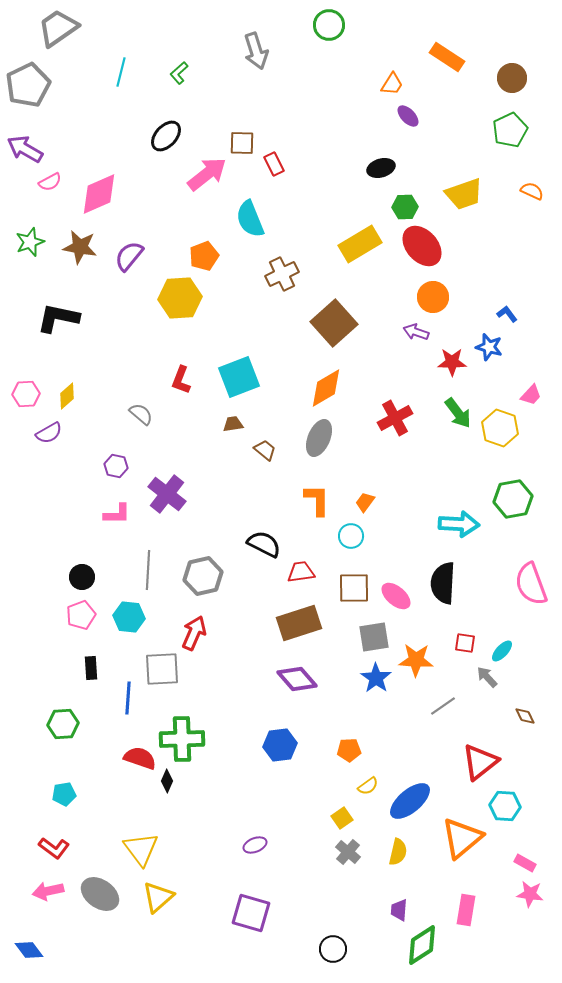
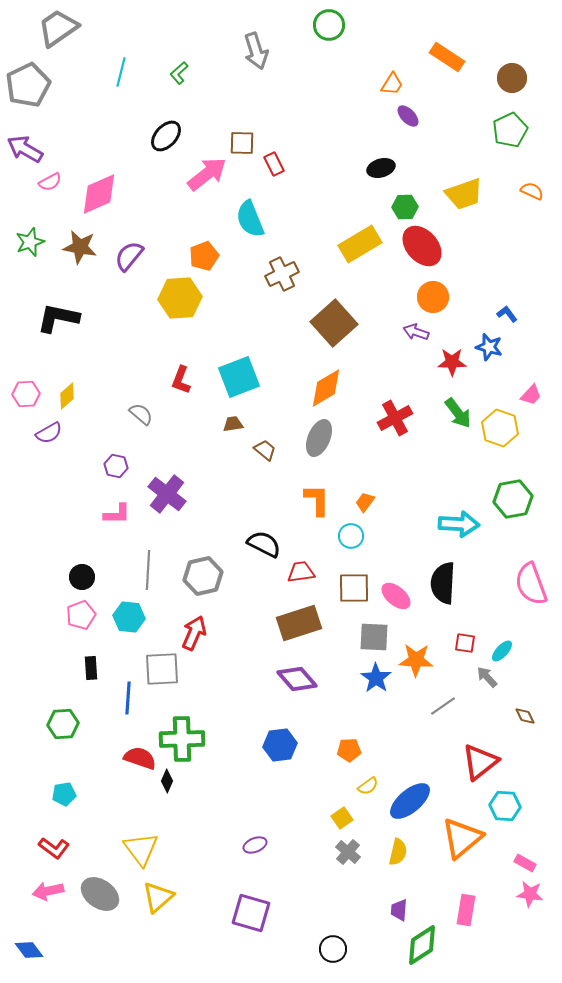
gray square at (374, 637): rotated 12 degrees clockwise
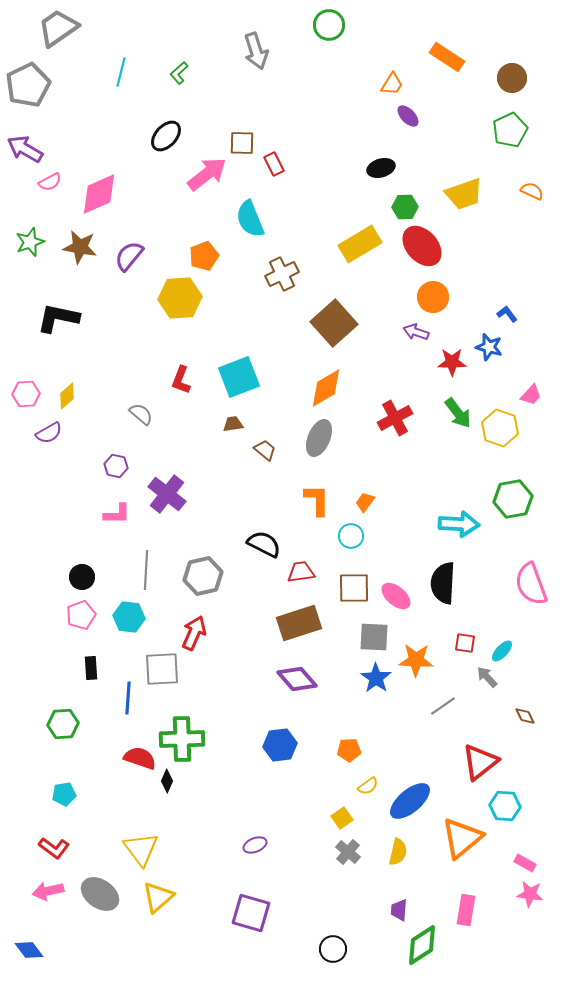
gray line at (148, 570): moved 2 px left
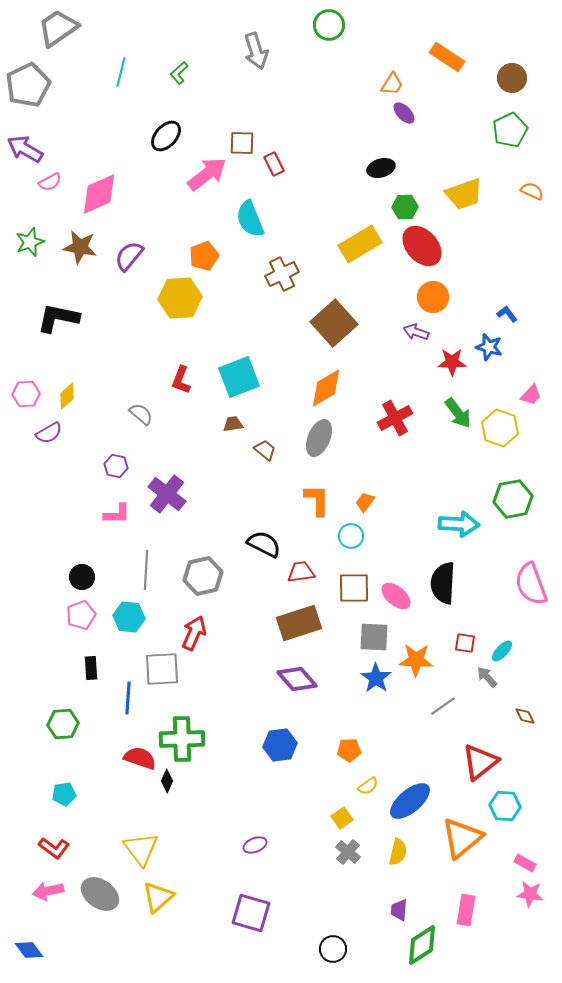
purple ellipse at (408, 116): moved 4 px left, 3 px up
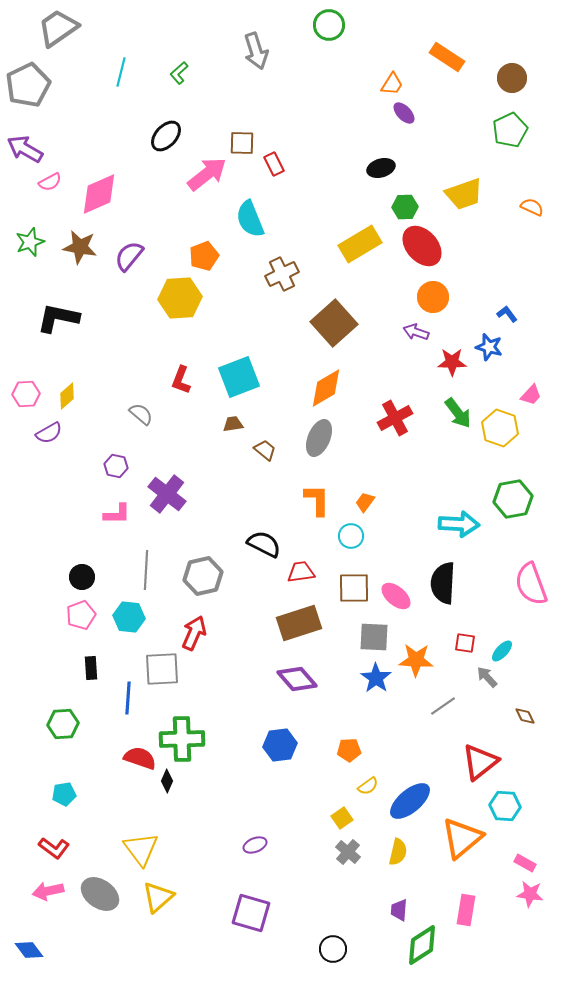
orange semicircle at (532, 191): moved 16 px down
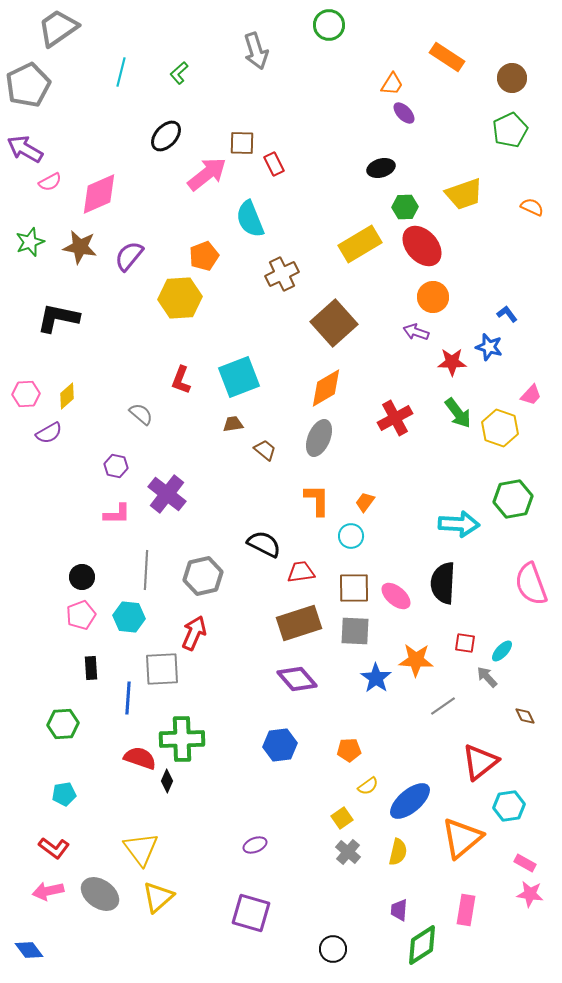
gray square at (374, 637): moved 19 px left, 6 px up
cyan hexagon at (505, 806): moved 4 px right; rotated 12 degrees counterclockwise
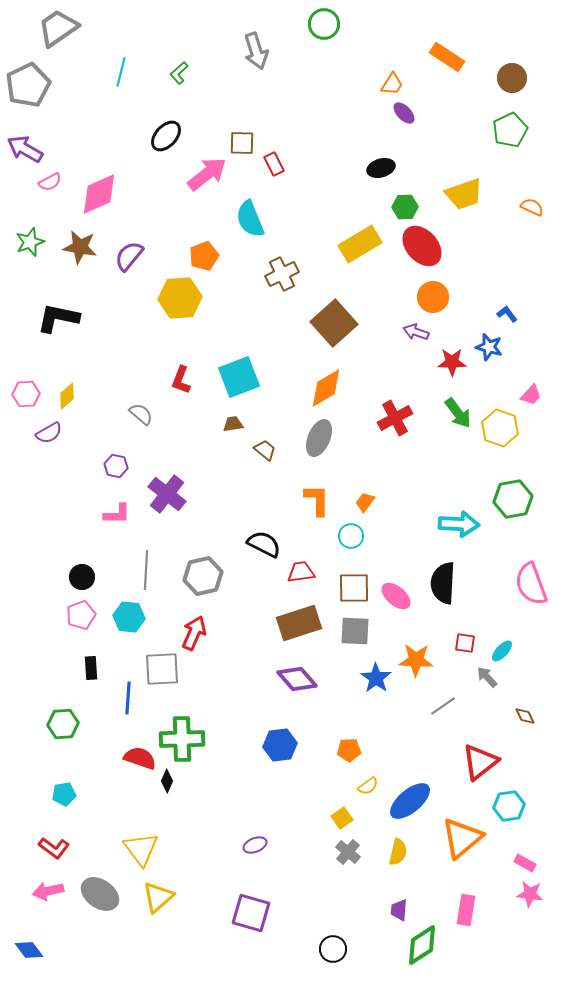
green circle at (329, 25): moved 5 px left, 1 px up
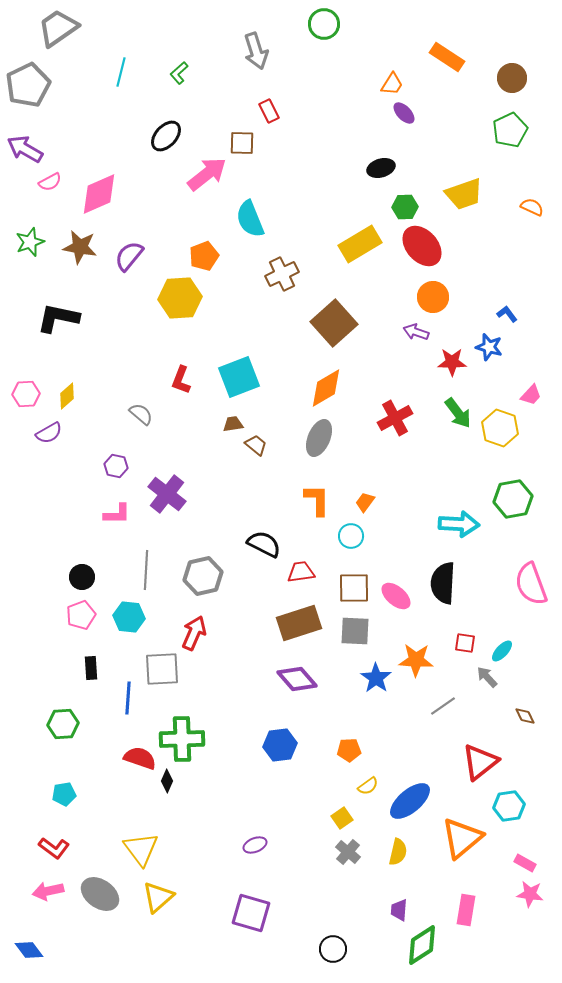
red rectangle at (274, 164): moved 5 px left, 53 px up
brown trapezoid at (265, 450): moved 9 px left, 5 px up
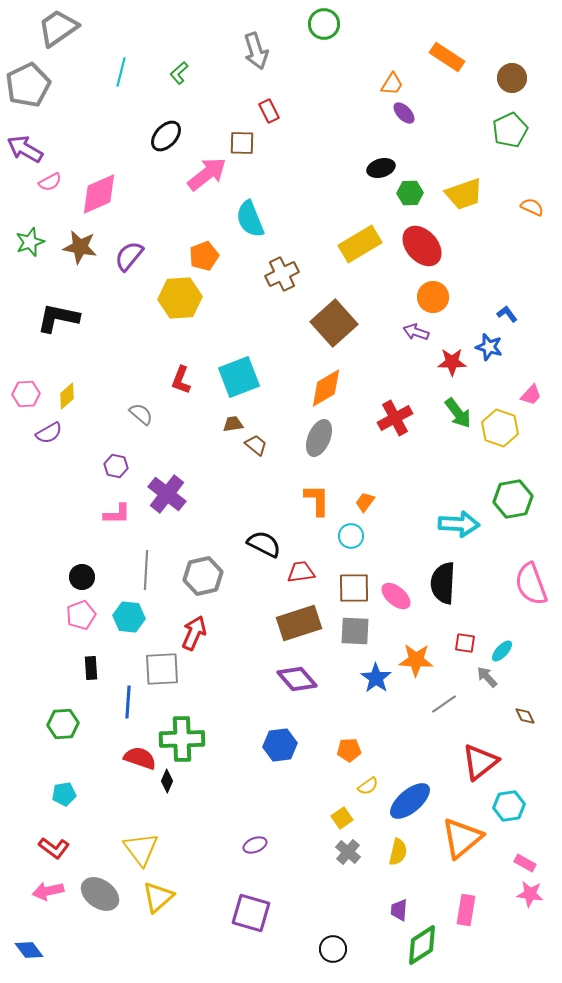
green hexagon at (405, 207): moved 5 px right, 14 px up
blue line at (128, 698): moved 4 px down
gray line at (443, 706): moved 1 px right, 2 px up
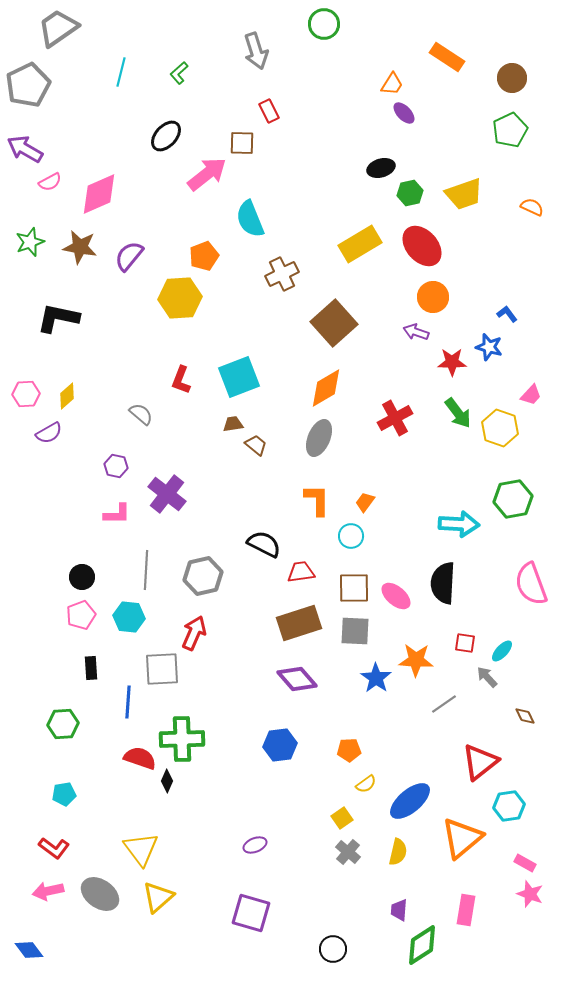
green hexagon at (410, 193): rotated 10 degrees counterclockwise
yellow semicircle at (368, 786): moved 2 px left, 2 px up
pink star at (530, 894): rotated 12 degrees clockwise
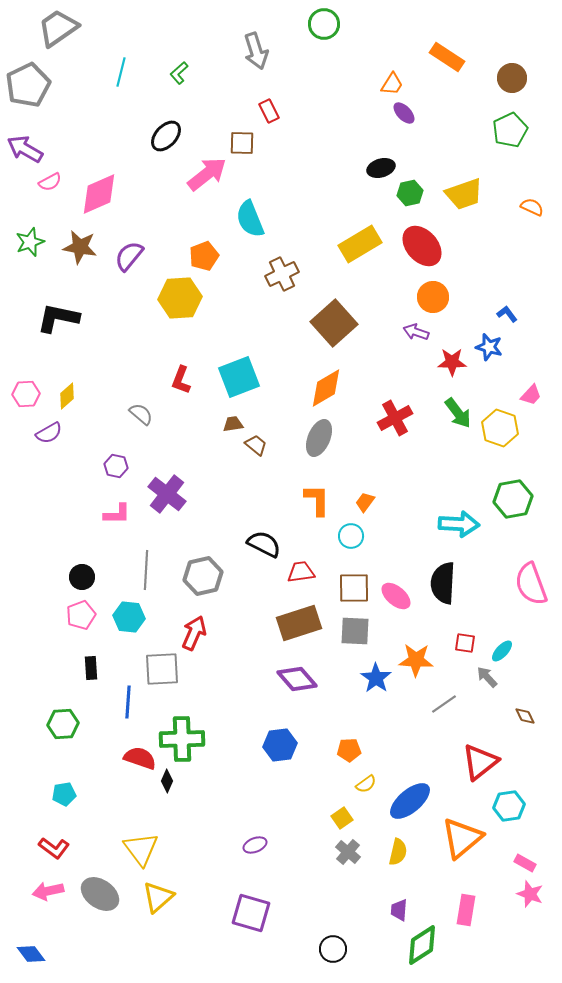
blue diamond at (29, 950): moved 2 px right, 4 px down
